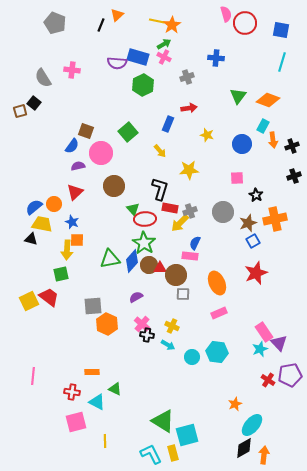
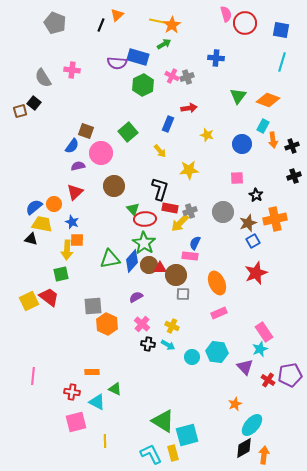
pink cross at (164, 57): moved 8 px right, 19 px down
black cross at (147, 335): moved 1 px right, 9 px down
purple triangle at (279, 343): moved 34 px left, 24 px down
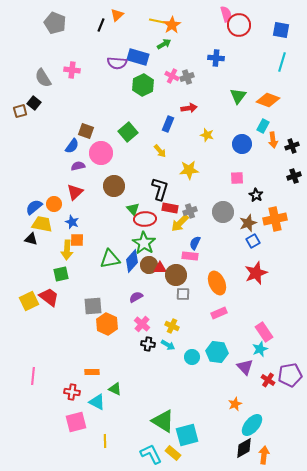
red circle at (245, 23): moved 6 px left, 2 px down
yellow rectangle at (173, 453): rotated 35 degrees counterclockwise
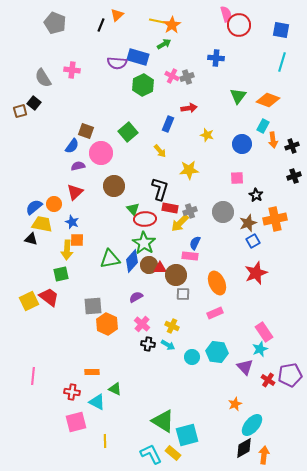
pink rectangle at (219, 313): moved 4 px left
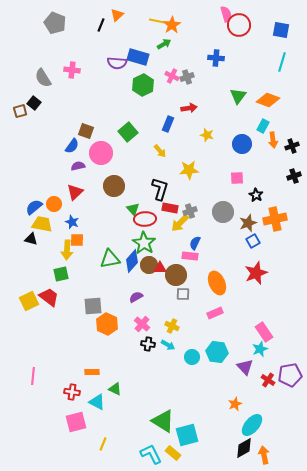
yellow line at (105, 441): moved 2 px left, 3 px down; rotated 24 degrees clockwise
orange arrow at (264, 455): rotated 18 degrees counterclockwise
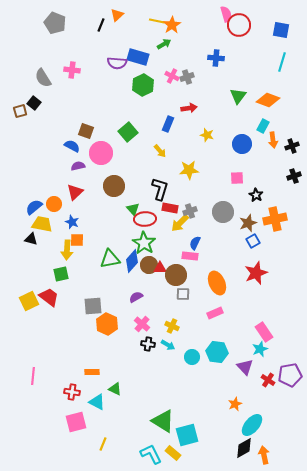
blue semicircle at (72, 146): rotated 98 degrees counterclockwise
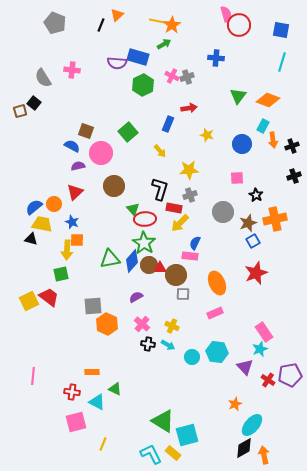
red rectangle at (170, 208): moved 4 px right
gray cross at (190, 211): moved 16 px up
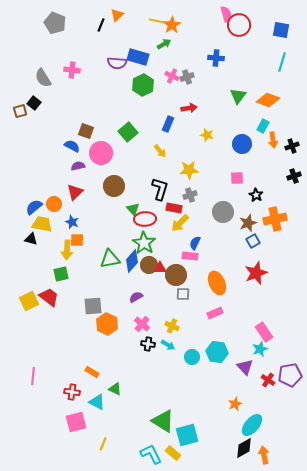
orange rectangle at (92, 372): rotated 32 degrees clockwise
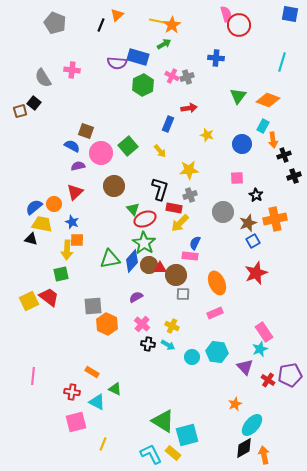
blue square at (281, 30): moved 9 px right, 16 px up
green square at (128, 132): moved 14 px down
black cross at (292, 146): moved 8 px left, 9 px down
red ellipse at (145, 219): rotated 20 degrees counterclockwise
